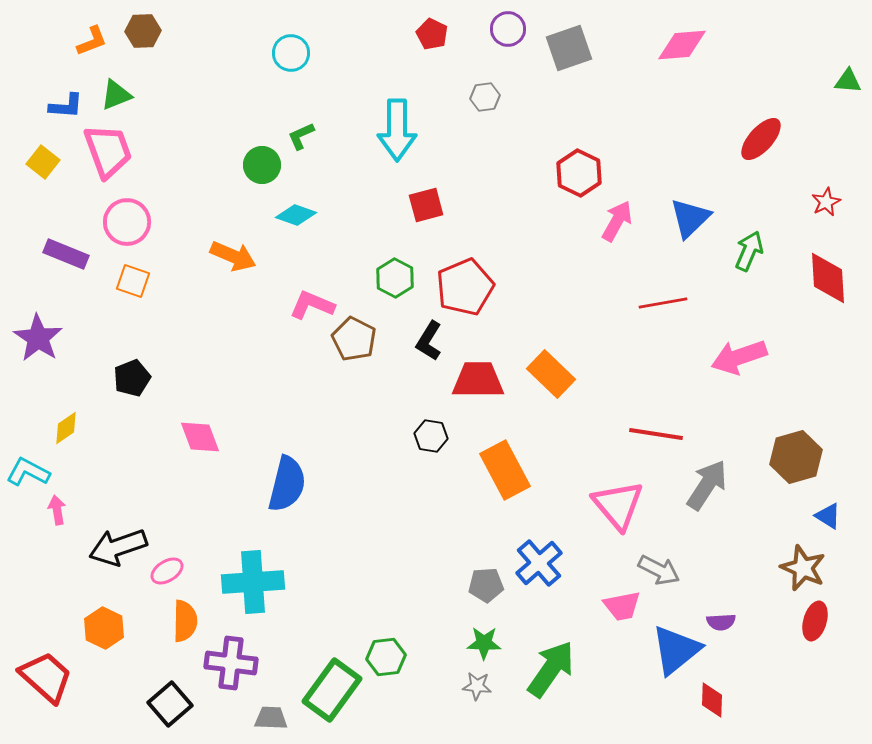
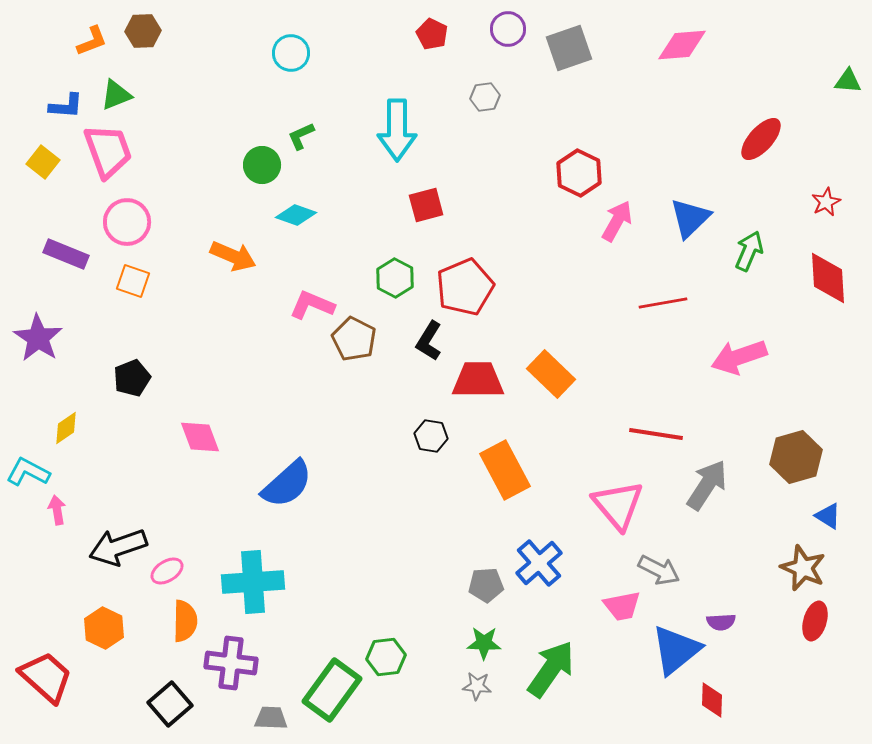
blue semicircle at (287, 484): rotated 34 degrees clockwise
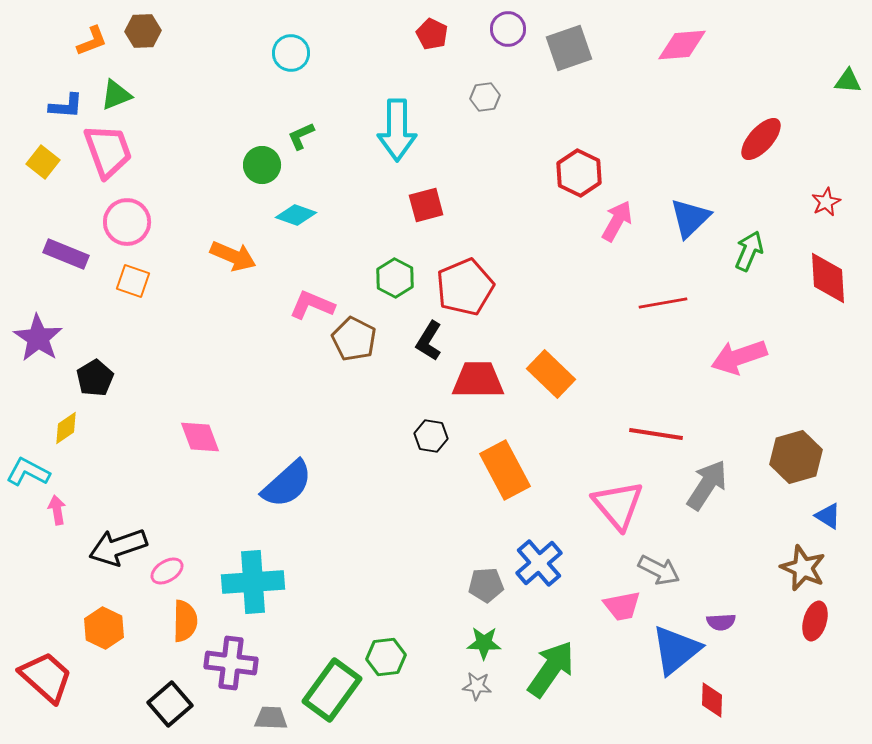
black pentagon at (132, 378): moved 37 px left; rotated 9 degrees counterclockwise
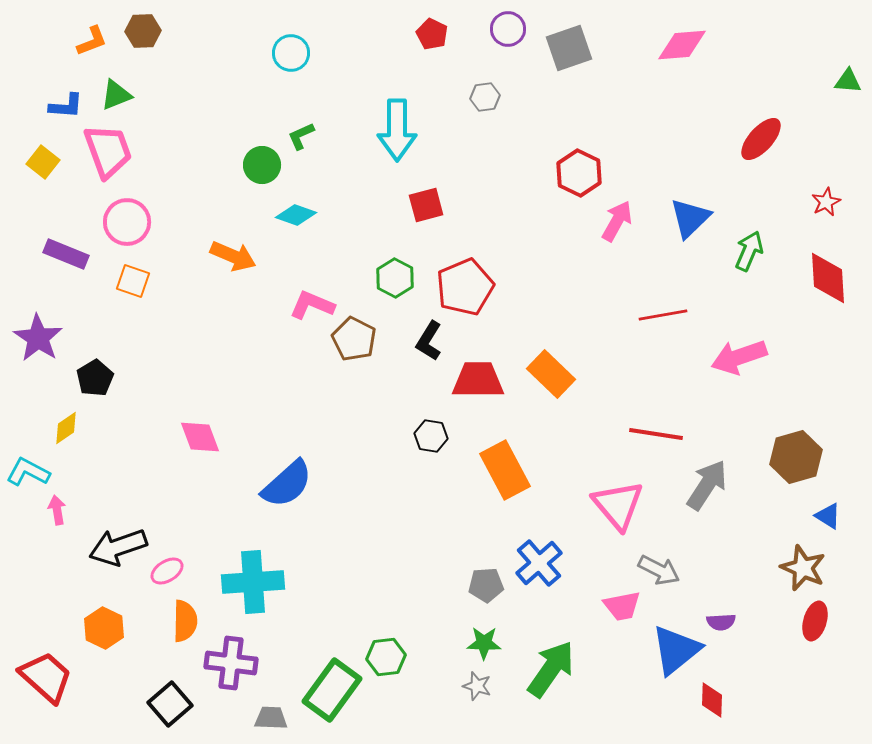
red line at (663, 303): moved 12 px down
gray star at (477, 686): rotated 12 degrees clockwise
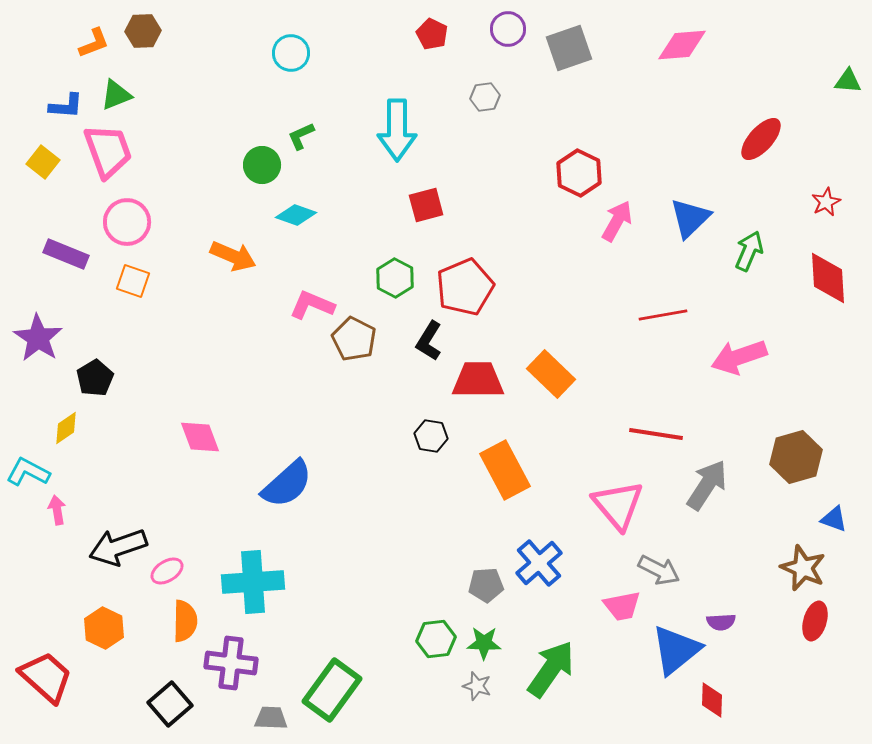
orange L-shape at (92, 41): moved 2 px right, 2 px down
blue triangle at (828, 516): moved 6 px right, 3 px down; rotated 12 degrees counterclockwise
green hexagon at (386, 657): moved 50 px right, 18 px up
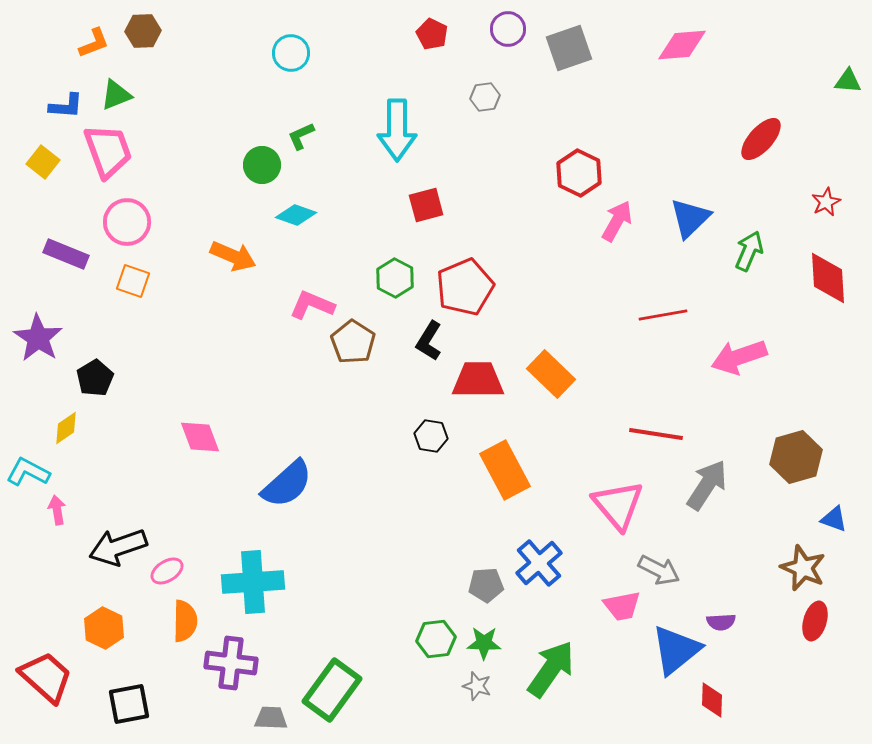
brown pentagon at (354, 339): moved 1 px left, 3 px down; rotated 6 degrees clockwise
black square at (170, 704): moved 41 px left; rotated 30 degrees clockwise
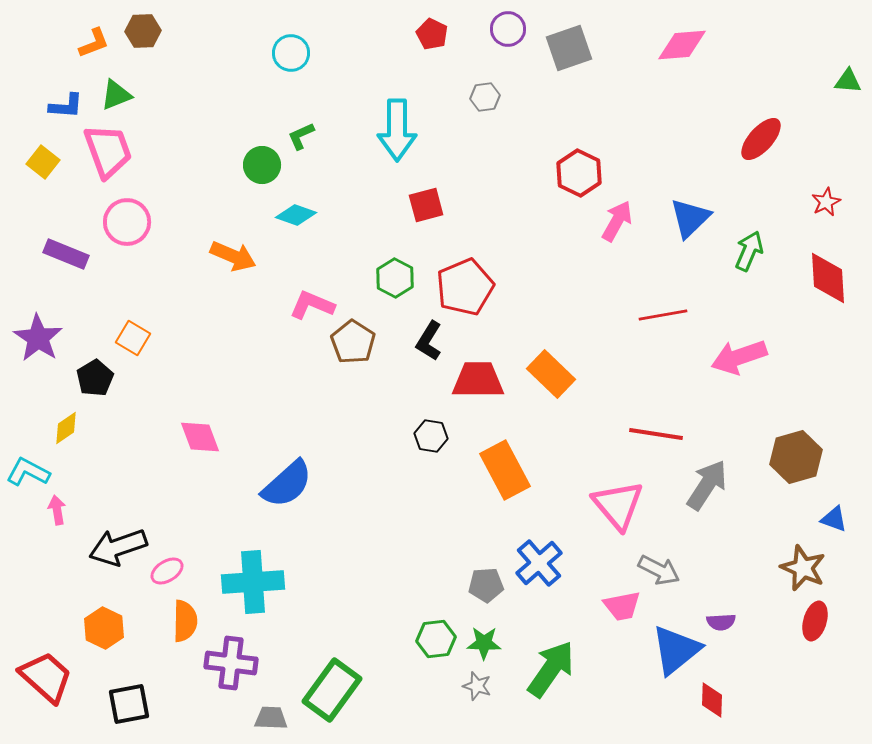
orange square at (133, 281): moved 57 px down; rotated 12 degrees clockwise
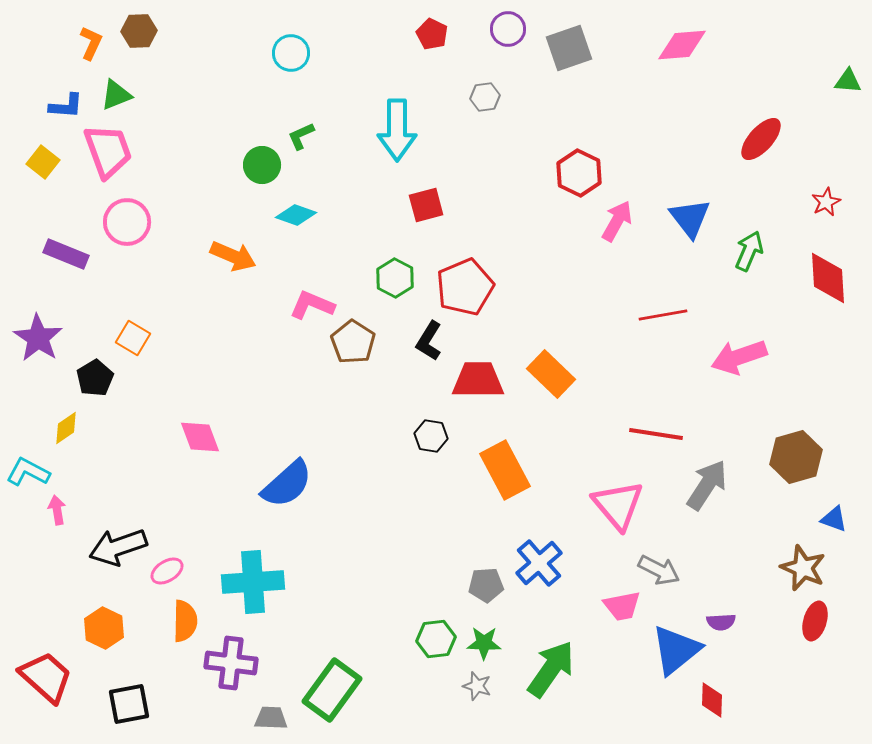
brown hexagon at (143, 31): moved 4 px left
orange L-shape at (94, 43): moved 3 px left; rotated 44 degrees counterclockwise
blue triangle at (690, 218): rotated 24 degrees counterclockwise
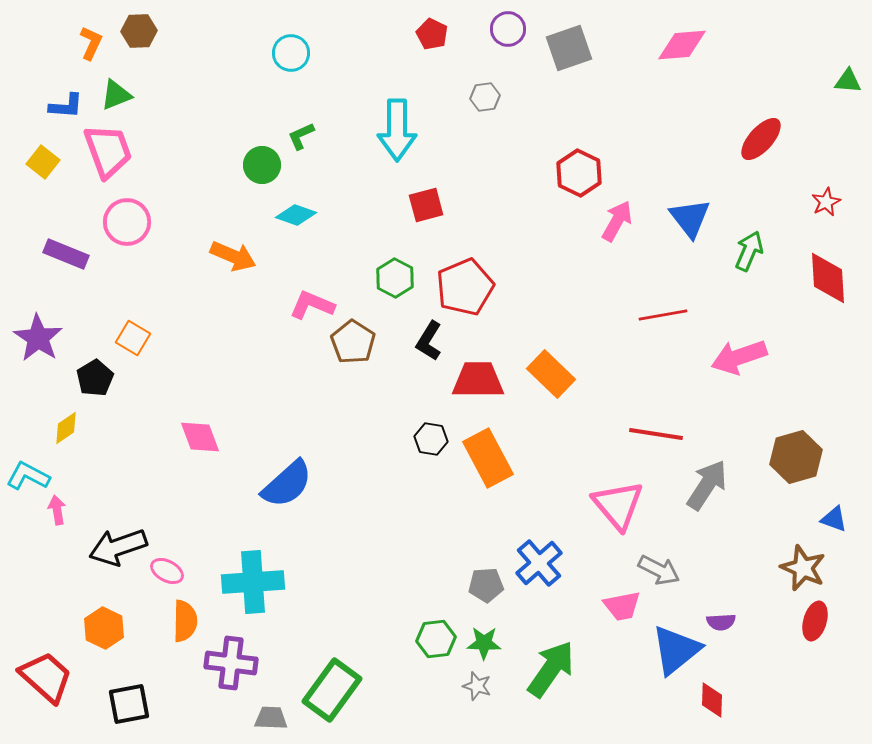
black hexagon at (431, 436): moved 3 px down
orange rectangle at (505, 470): moved 17 px left, 12 px up
cyan L-shape at (28, 472): moved 4 px down
pink ellipse at (167, 571): rotated 60 degrees clockwise
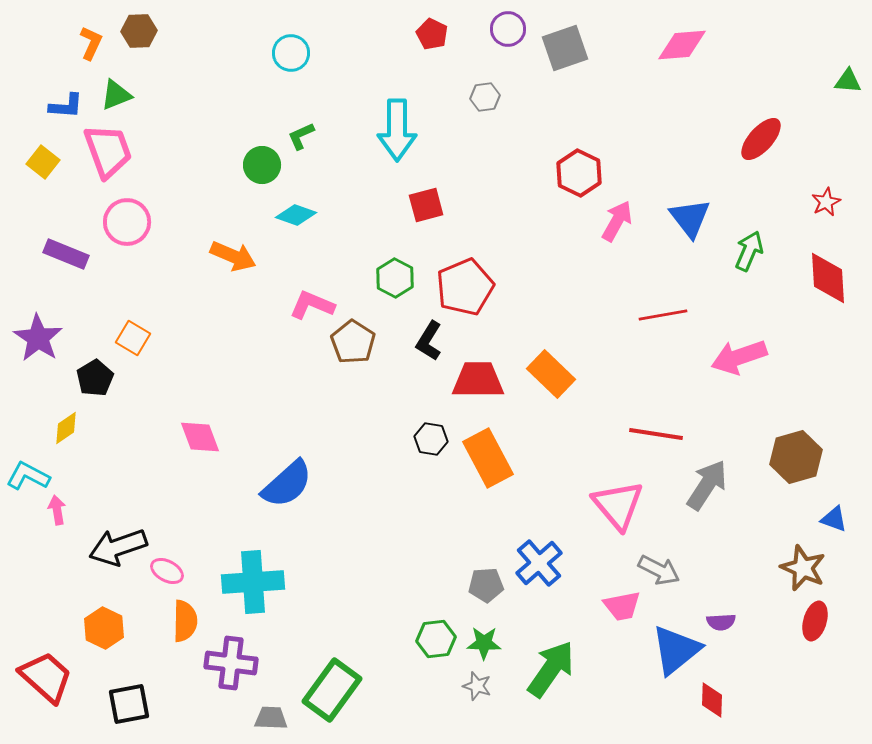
gray square at (569, 48): moved 4 px left
